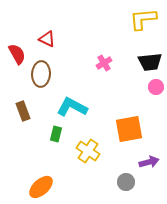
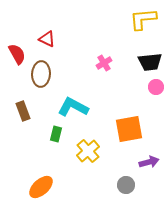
cyan L-shape: moved 1 px right
yellow cross: rotated 15 degrees clockwise
gray circle: moved 3 px down
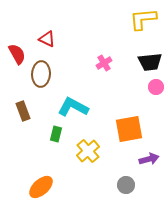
purple arrow: moved 3 px up
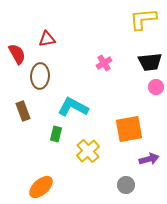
red triangle: rotated 36 degrees counterclockwise
brown ellipse: moved 1 px left, 2 px down
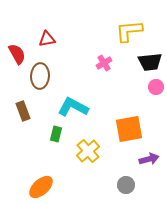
yellow L-shape: moved 14 px left, 12 px down
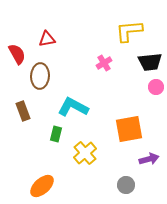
yellow cross: moved 3 px left, 2 px down
orange ellipse: moved 1 px right, 1 px up
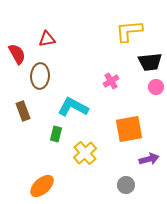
pink cross: moved 7 px right, 18 px down
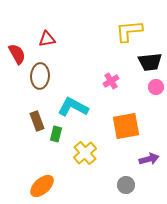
brown rectangle: moved 14 px right, 10 px down
orange square: moved 3 px left, 3 px up
